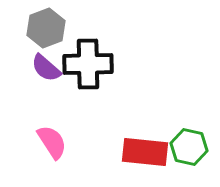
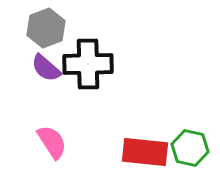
green hexagon: moved 1 px right, 1 px down
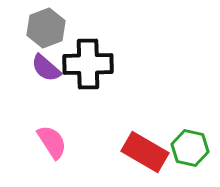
red rectangle: rotated 24 degrees clockwise
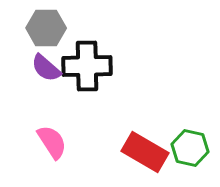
gray hexagon: rotated 21 degrees clockwise
black cross: moved 1 px left, 2 px down
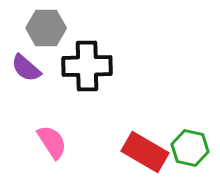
purple semicircle: moved 20 px left
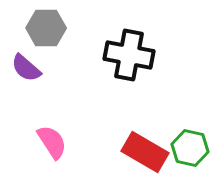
black cross: moved 42 px right, 11 px up; rotated 12 degrees clockwise
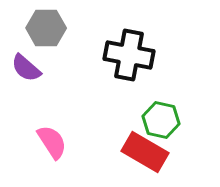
green hexagon: moved 29 px left, 28 px up
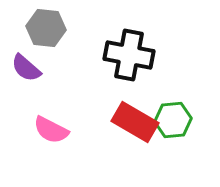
gray hexagon: rotated 6 degrees clockwise
green hexagon: moved 12 px right; rotated 18 degrees counterclockwise
pink semicircle: moved 1 px left, 12 px up; rotated 150 degrees clockwise
red rectangle: moved 10 px left, 30 px up
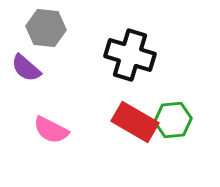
black cross: moved 1 px right; rotated 6 degrees clockwise
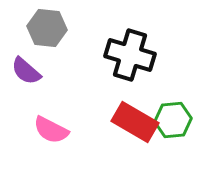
gray hexagon: moved 1 px right
purple semicircle: moved 3 px down
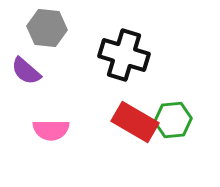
black cross: moved 6 px left
pink semicircle: rotated 27 degrees counterclockwise
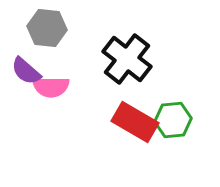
black cross: moved 3 px right, 4 px down; rotated 21 degrees clockwise
pink semicircle: moved 43 px up
